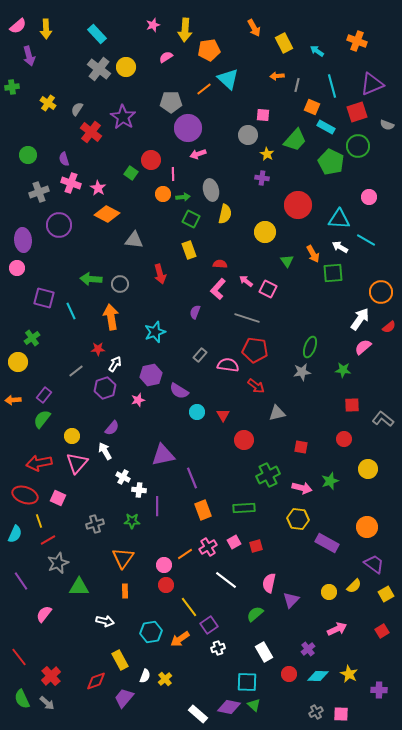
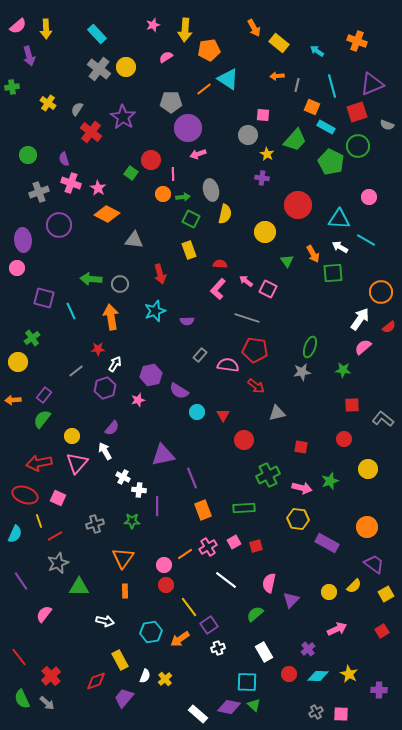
yellow rectangle at (284, 43): moved 5 px left; rotated 24 degrees counterclockwise
cyan triangle at (228, 79): rotated 10 degrees counterclockwise
purple semicircle at (195, 312): moved 8 px left, 9 px down; rotated 112 degrees counterclockwise
cyan star at (155, 332): moved 21 px up
red line at (48, 540): moved 7 px right, 4 px up
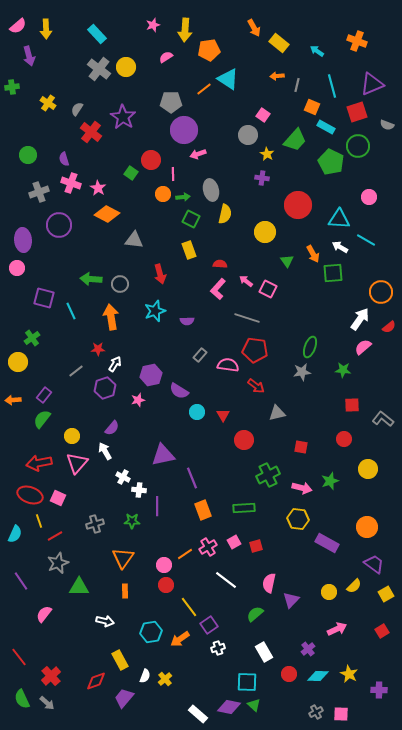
pink square at (263, 115): rotated 32 degrees clockwise
purple circle at (188, 128): moved 4 px left, 2 px down
red ellipse at (25, 495): moved 5 px right
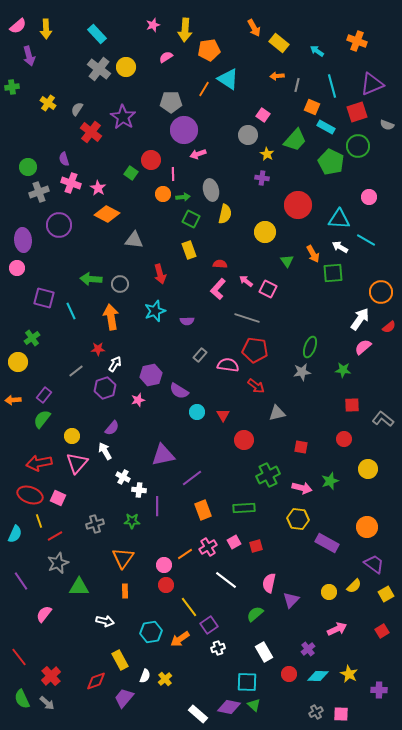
orange line at (204, 89): rotated 21 degrees counterclockwise
green circle at (28, 155): moved 12 px down
purple line at (192, 478): rotated 75 degrees clockwise
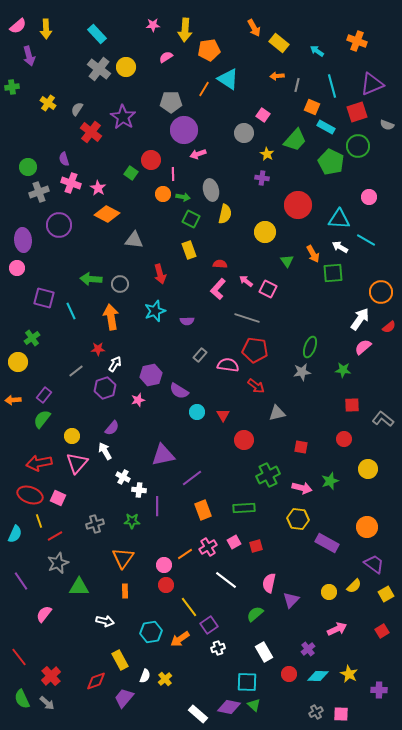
pink star at (153, 25): rotated 16 degrees clockwise
gray circle at (248, 135): moved 4 px left, 2 px up
green arrow at (183, 197): rotated 16 degrees clockwise
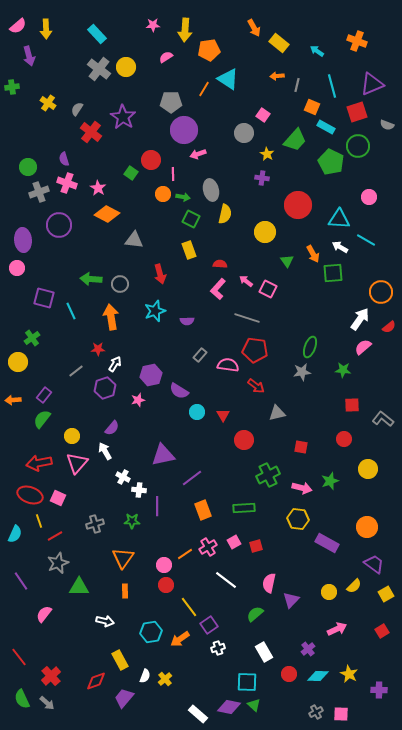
pink cross at (71, 183): moved 4 px left
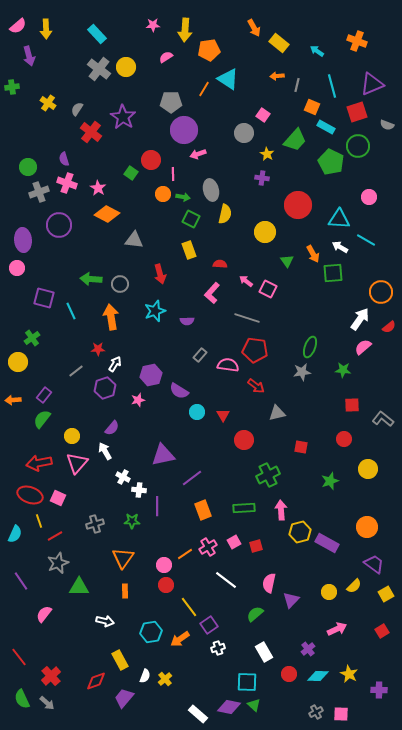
pink L-shape at (218, 289): moved 6 px left, 4 px down
pink arrow at (302, 488): moved 21 px left, 22 px down; rotated 108 degrees counterclockwise
yellow hexagon at (298, 519): moved 2 px right, 13 px down; rotated 20 degrees counterclockwise
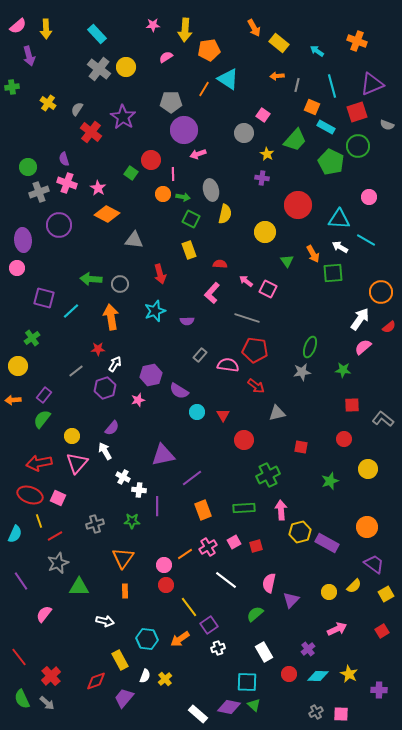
cyan line at (71, 311): rotated 72 degrees clockwise
yellow circle at (18, 362): moved 4 px down
cyan hexagon at (151, 632): moved 4 px left, 7 px down; rotated 15 degrees clockwise
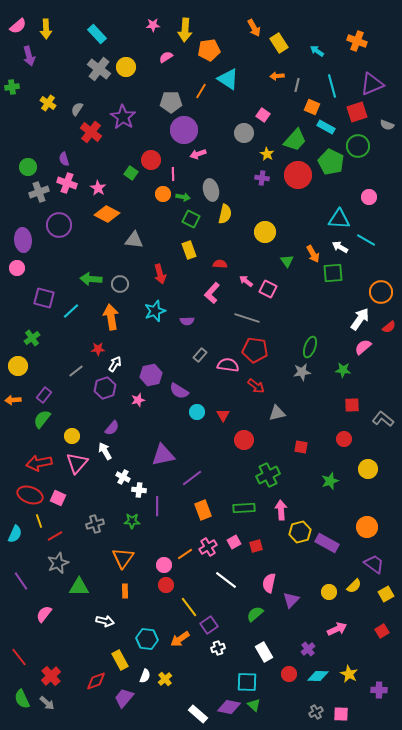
yellow rectangle at (279, 43): rotated 18 degrees clockwise
orange line at (204, 89): moved 3 px left, 2 px down
red circle at (298, 205): moved 30 px up
